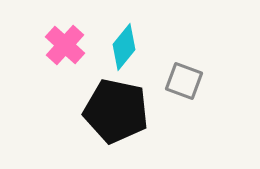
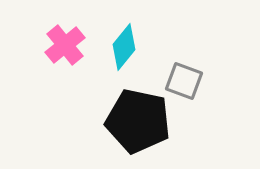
pink cross: rotated 9 degrees clockwise
black pentagon: moved 22 px right, 10 px down
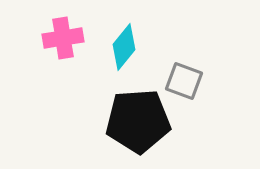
pink cross: moved 2 px left, 7 px up; rotated 30 degrees clockwise
black pentagon: rotated 16 degrees counterclockwise
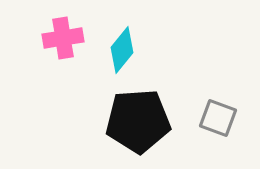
cyan diamond: moved 2 px left, 3 px down
gray square: moved 34 px right, 37 px down
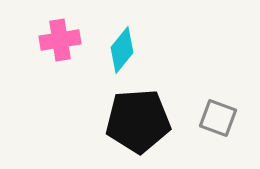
pink cross: moved 3 px left, 2 px down
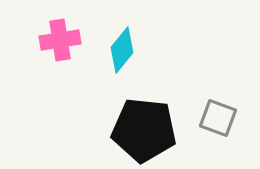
black pentagon: moved 6 px right, 9 px down; rotated 10 degrees clockwise
